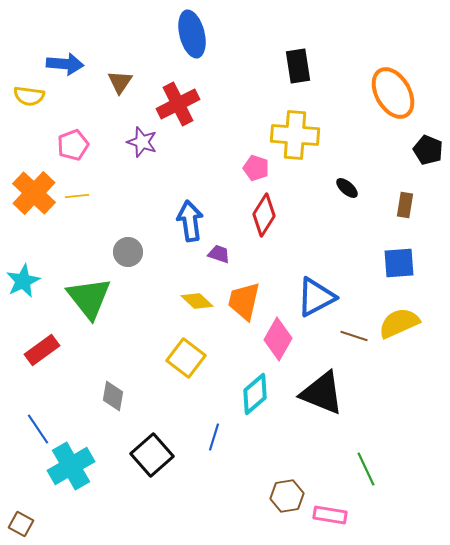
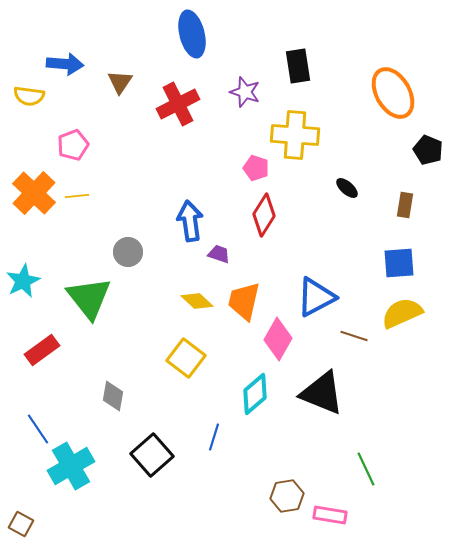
purple star at (142, 142): moved 103 px right, 50 px up
yellow semicircle at (399, 323): moved 3 px right, 10 px up
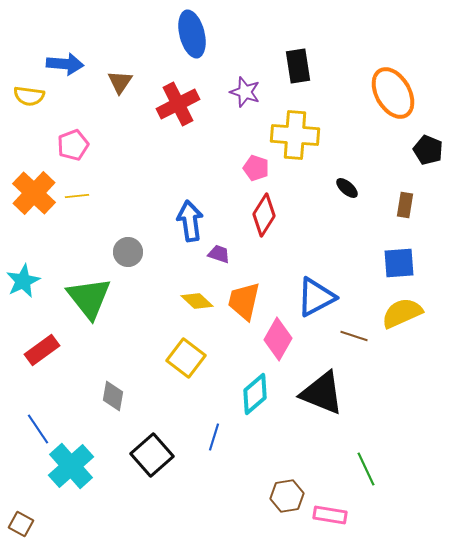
cyan cross at (71, 466): rotated 12 degrees counterclockwise
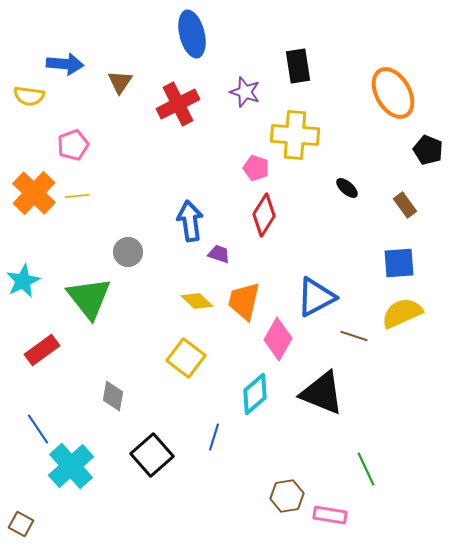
brown rectangle at (405, 205): rotated 45 degrees counterclockwise
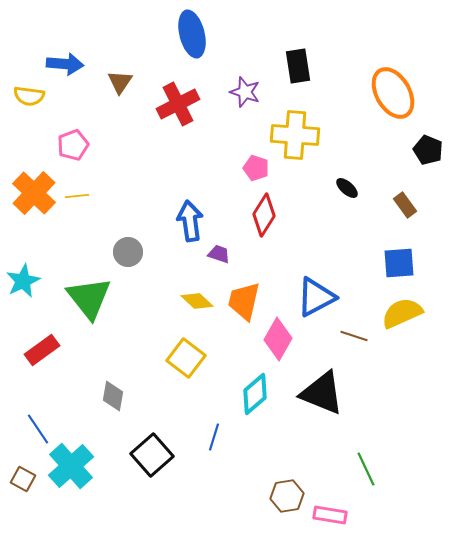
brown square at (21, 524): moved 2 px right, 45 px up
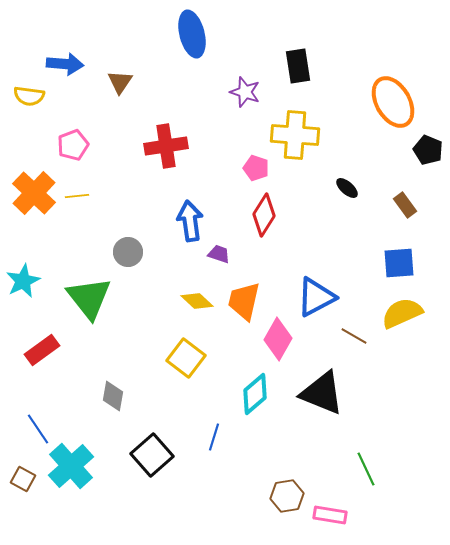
orange ellipse at (393, 93): moved 9 px down
red cross at (178, 104): moved 12 px left, 42 px down; rotated 18 degrees clockwise
brown line at (354, 336): rotated 12 degrees clockwise
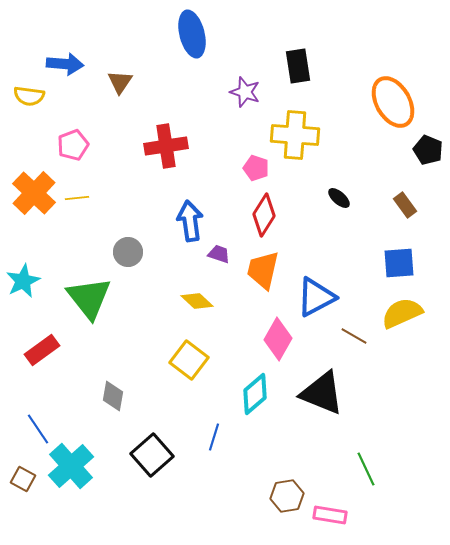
black ellipse at (347, 188): moved 8 px left, 10 px down
yellow line at (77, 196): moved 2 px down
orange trapezoid at (244, 301): moved 19 px right, 31 px up
yellow square at (186, 358): moved 3 px right, 2 px down
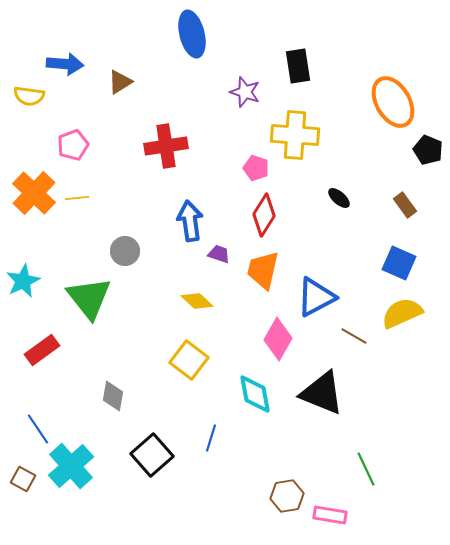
brown triangle at (120, 82): rotated 24 degrees clockwise
gray circle at (128, 252): moved 3 px left, 1 px up
blue square at (399, 263): rotated 28 degrees clockwise
cyan diamond at (255, 394): rotated 60 degrees counterclockwise
blue line at (214, 437): moved 3 px left, 1 px down
